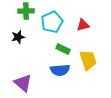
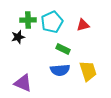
green cross: moved 2 px right, 9 px down
yellow trapezoid: moved 11 px down
purple triangle: rotated 18 degrees counterclockwise
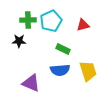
cyan pentagon: moved 1 px left, 1 px up
black star: moved 1 px right, 4 px down; rotated 16 degrees clockwise
purple triangle: moved 8 px right
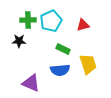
yellow trapezoid: moved 7 px up
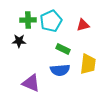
yellow trapezoid: rotated 25 degrees clockwise
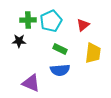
red triangle: rotated 24 degrees counterclockwise
green rectangle: moved 3 px left
yellow trapezoid: moved 5 px right, 11 px up
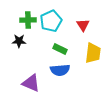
red triangle: rotated 24 degrees counterclockwise
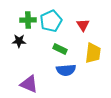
blue semicircle: moved 6 px right
purple triangle: moved 2 px left, 1 px down
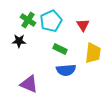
green cross: rotated 35 degrees clockwise
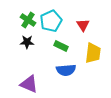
black star: moved 8 px right, 1 px down
green rectangle: moved 1 px right, 3 px up
